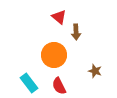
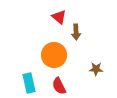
brown star: moved 1 px right, 2 px up; rotated 16 degrees counterclockwise
cyan rectangle: rotated 24 degrees clockwise
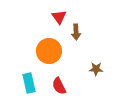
red triangle: rotated 14 degrees clockwise
orange circle: moved 5 px left, 4 px up
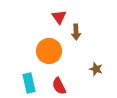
brown star: rotated 16 degrees clockwise
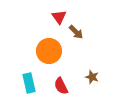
brown arrow: rotated 42 degrees counterclockwise
brown star: moved 4 px left, 8 px down
red semicircle: moved 2 px right
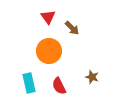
red triangle: moved 11 px left
brown arrow: moved 4 px left, 4 px up
red semicircle: moved 2 px left
